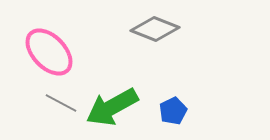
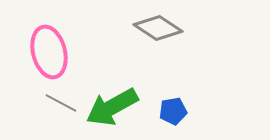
gray diamond: moved 3 px right, 1 px up; rotated 12 degrees clockwise
pink ellipse: rotated 30 degrees clockwise
blue pentagon: rotated 16 degrees clockwise
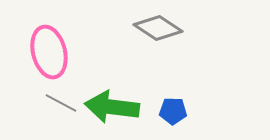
green arrow: rotated 36 degrees clockwise
blue pentagon: rotated 12 degrees clockwise
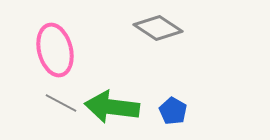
pink ellipse: moved 6 px right, 2 px up
blue pentagon: rotated 28 degrees clockwise
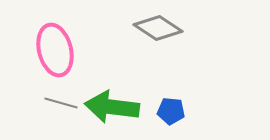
gray line: rotated 12 degrees counterclockwise
blue pentagon: moved 2 px left; rotated 24 degrees counterclockwise
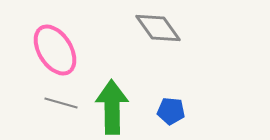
gray diamond: rotated 21 degrees clockwise
pink ellipse: rotated 18 degrees counterclockwise
green arrow: rotated 82 degrees clockwise
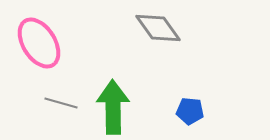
pink ellipse: moved 16 px left, 7 px up
green arrow: moved 1 px right
blue pentagon: moved 19 px right
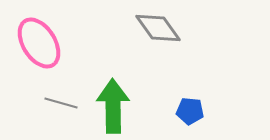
green arrow: moved 1 px up
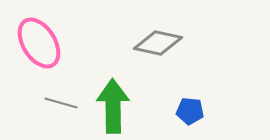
gray diamond: moved 15 px down; rotated 42 degrees counterclockwise
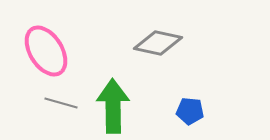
pink ellipse: moved 7 px right, 8 px down
